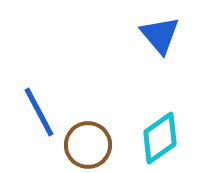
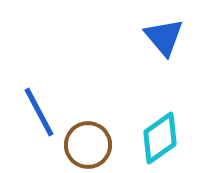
blue triangle: moved 4 px right, 2 px down
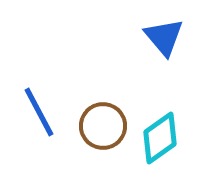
brown circle: moved 15 px right, 19 px up
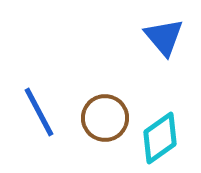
brown circle: moved 2 px right, 8 px up
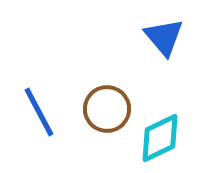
brown circle: moved 2 px right, 9 px up
cyan diamond: rotated 10 degrees clockwise
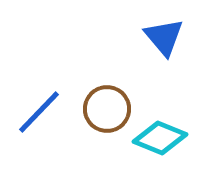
blue line: rotated 72 degrees clockwise
cyan diamond: rotated 48 degrees clockwise
